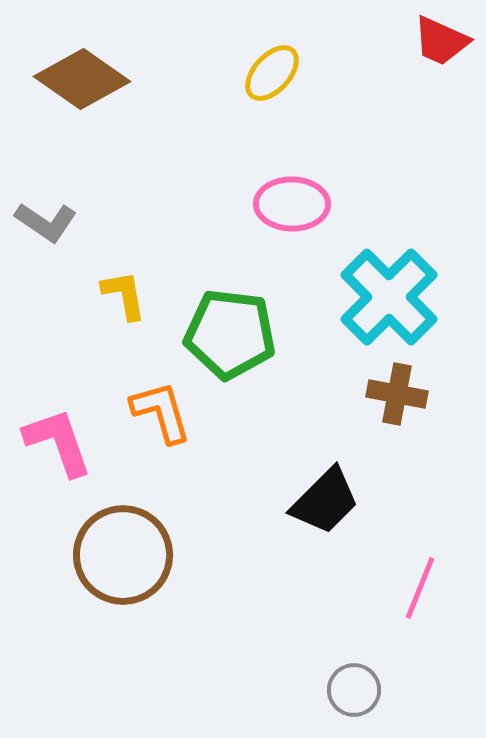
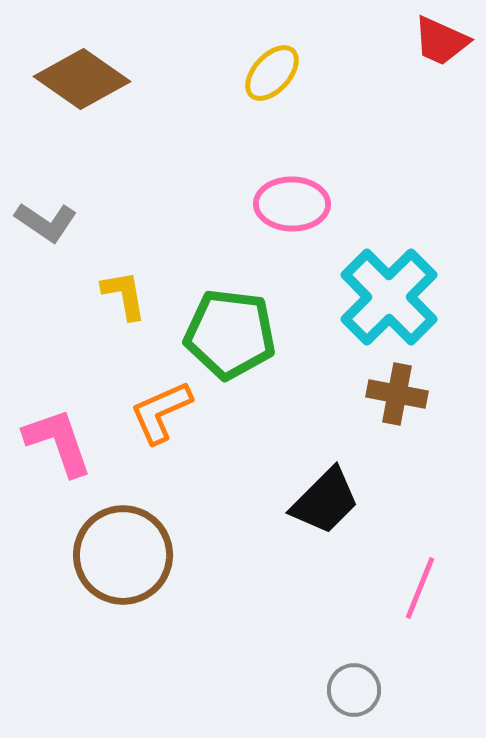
orange L-shape: rotated 98 degrees counterclockwise
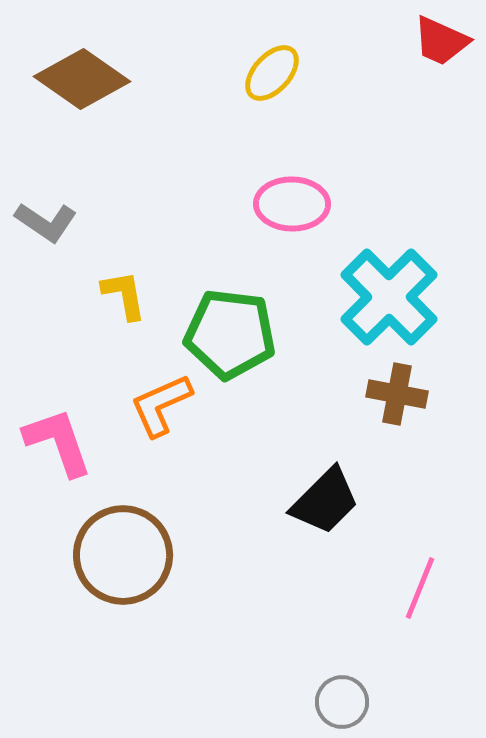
orange L-shape: moved 7 px up
gray circle: moved 12 px left, 12 px down
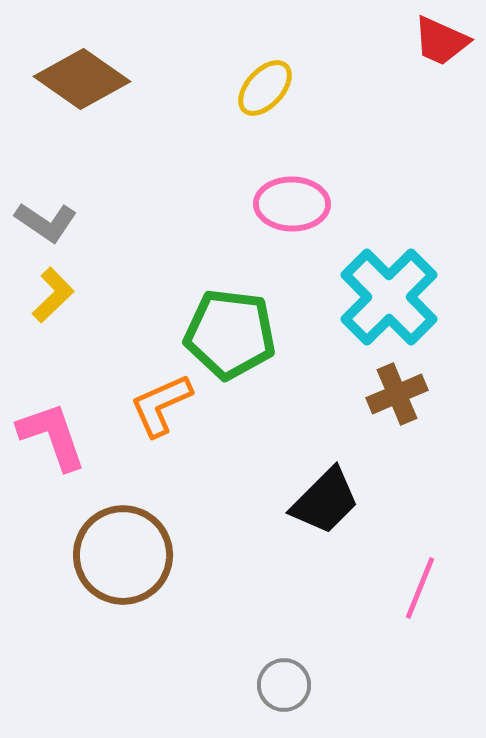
yellow ellipse: moved 7 px left, 15 px down
yellow L-shape: moved 71 px left; rotated 56 degrees clockwise
brown cross: rotated 34 degrees counterclockwise
pink L-shape: moved 6 px left, 6 px up
gray circle: moved 58 px left, 17 px up
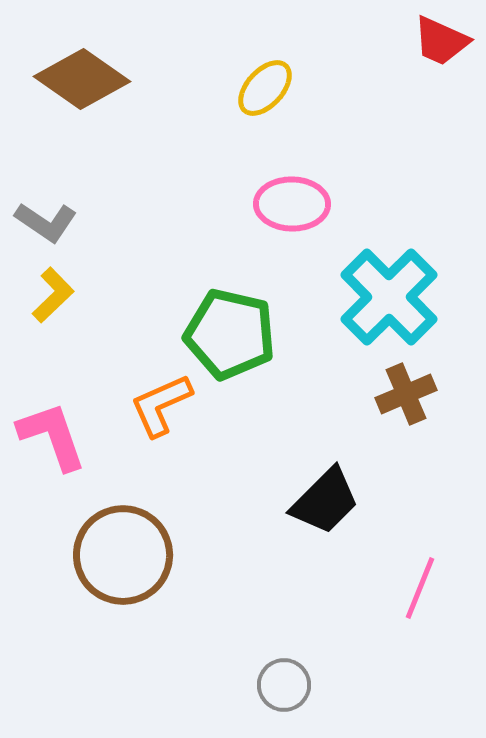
green pentagon: rotated 6 degrees clockwise
brown cross: moved 9 px right
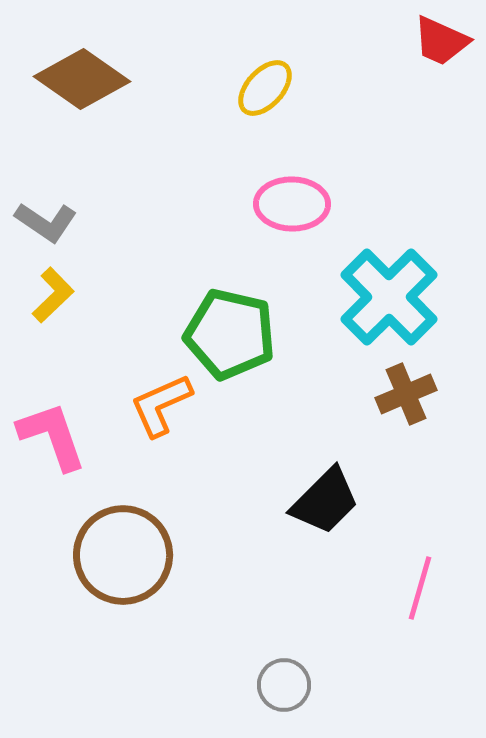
pink line: rotated 6 degrees counterclockwise
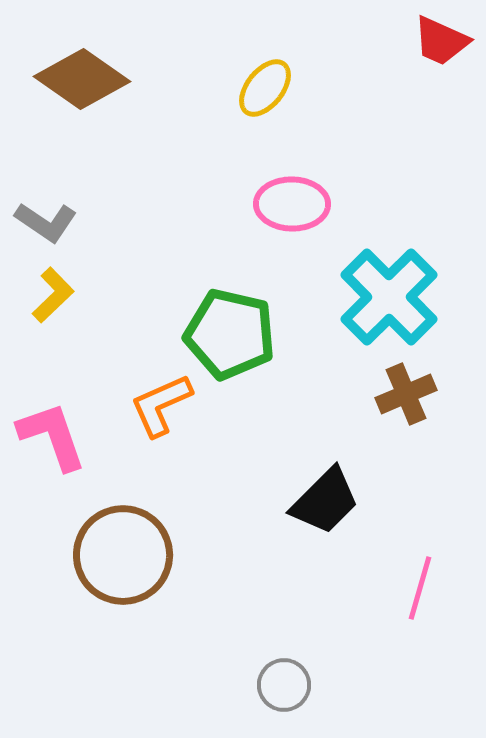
yellow ellipse: rotated 4 degrees counterclockwise
